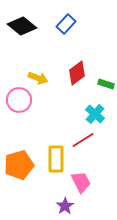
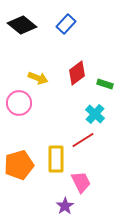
black diamond: moved 1 px up
green rectangle: moved 1 px left
pink circle: moved 3 px down
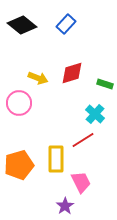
red diamond: moved 5 px left; rotated 20 degrees clockwise
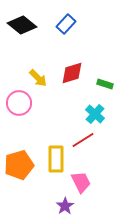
yellow arrow: rotated 24 degrees clockwise
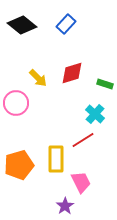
pink circle: moved 3 px left
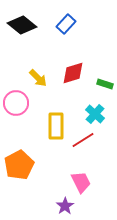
red diamond: moved 1 px right
yellow rectangle: moved 33 px up
orange pentagon: rotated 12 degrees counterclockwise
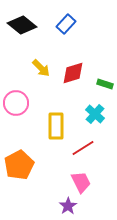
yellow arrow: moved 3 px right, 10 px up
red line: moved 8 px down
purple star: moved 3 px right
